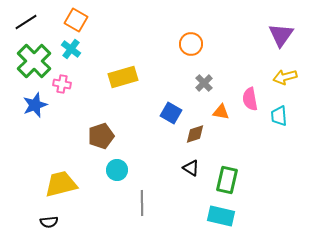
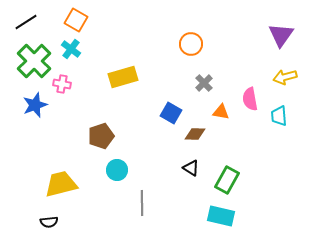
brown diamond: rotated 20 degrees clockwise
green rectangle: rotated 16 degrees clockwise
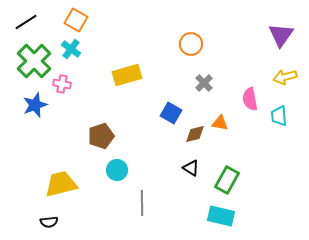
yellow rectangle: moved 4 px right, 2 px up
orange triangle: moved 1 px left, 11 px down
brown diamond: rotated 15 degrees counterclockwise
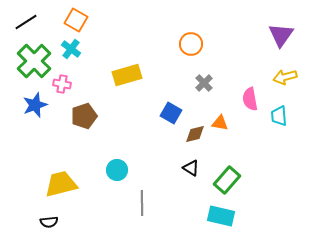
brown pentagon: moved 17 px left, 20 px up
green rectangle: rotated 12 degrees clockwise
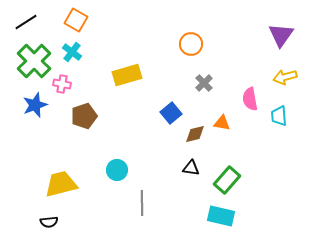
cyan cross: moved 1 px right, 3 px down
blue square: rotated 20 degrees clockwise
orange triangle: moved 2 px right
black triangle: rotated 24 degrees counterclockwise
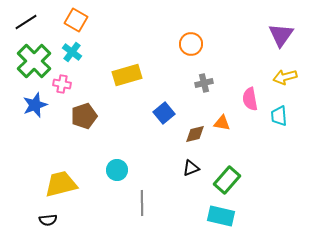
gray cross: rotated 30 degrees clockwise
blue square: moved 7 px left
black triangle: rotated 30 degrees counterclockwise
black semicircle: moved 1 px left, 2 px up
